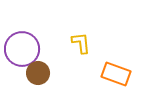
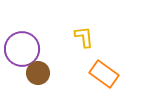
yellow L-shape: moved 3 px right, 6 px up
orange rectangle: moved 12 px left; rotated 16 degrees clockwise
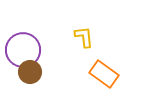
purple circle: moved 1 px right, 1 px down
brown circle: moved 8 px left, 1 px up
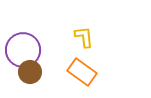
orange rectangle: moved 22 px left, 2 px up
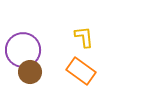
orange rectangle: moved 1 px left, 1 px up
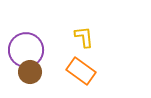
purple circle: moved 3 px right
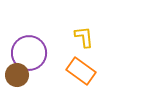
purple circle: moved 3 px right, 3 px down
brown circle: moved 13 px left, 3 px down
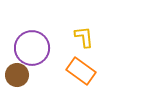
purple circle: moved 3 px right, 5 px up
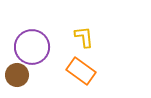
purple circle: moved 1 px up
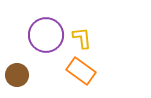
yellow L-shape: moved 2 px left, 1 px down
purple circle: moved 14 px right, 12 px up
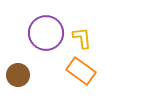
purple circle: moved 2 px up
brown circle: moved 1 px right
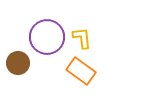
purple circle: moved 1 px right, 4 px down
brown circle: moved 12 px up
